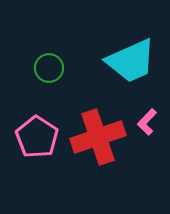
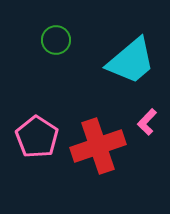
cyan trapezoid: rotated 16 degrees counterclockwise
green circle: moved 7 px right, 28 px up
red cross: moved 9 px down
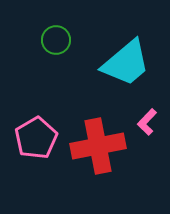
cyan trapezoid: moved 5 px left, 2 px down
pink pentagon: moved 1 px left, 1 px down; rotated 9 degrees clockwise
red cross: rotated 8 degrees clockwise
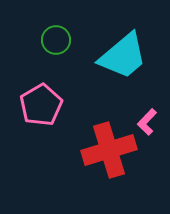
cyan trapezoid: moved 3 px left, 7 px up
pink pentagon: moved 5 px right, 33 px up
red cross: moved 11 px right, 4 px down; rotated 6 degrees counterclockwise
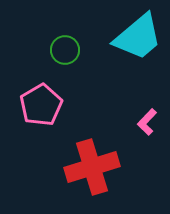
green circle: moved 9 px right, 10 px down
cyan trapezoid: moved 15 px right, 19 px up
red cross: moved 17 px left, 17 px down
